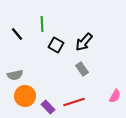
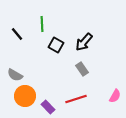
gray semicircle: rotated 42 degrees clockwise
red line: moved 2 px right, 3 px up
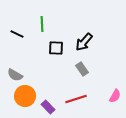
black line: rotated 24 degrees counterclockwise
black square: moved 3 px down; rotated 28 degrees counterclockwise
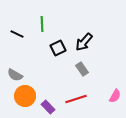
black square: moved 2 px right; rotated 28 degrees counterclockwise
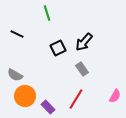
green line: moved 5 px right, 11 px up; rotated 14 degrees counterclockwise
red line: rotated 40 degrees counterclockwise
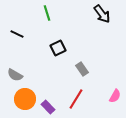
black arrow: moved 18 px right, 28 px up; rotated 78 degrees counterclockwise
orange circle: moved 3 px down
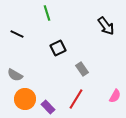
black arrow: moved 4 px right, 12 px down
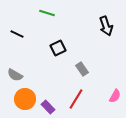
green line: rotated 56 degrees counterclockwise
black arrow: rotated 18 degrees clockwise
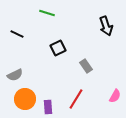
gray rectangle: moved 4 px right, 3 px up
gray semicircle: rotated 56 degrees counterclockwise
purple rectangle: rotated 40 degrees clockwise
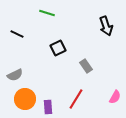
pink semicircle: moved 1 px down
